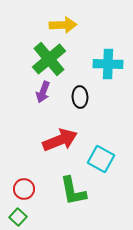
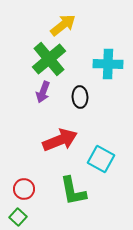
yellow arrow: rotated 36 degrees counterclockwise
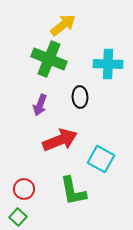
green cross: rotated 28 degrees counterclockwise
purple arrow: moved 3 px left, 13 px down
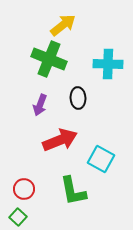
black ellipse: moved 2 px left, 1 px down
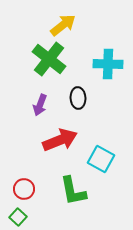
green cross: rotated 16 degrees clockwise
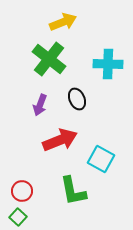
yellow arrow: moved 3 px up; rotated 16 degrees clockwise
black ellipse: moved 1 px left, 1 px down; rotated 20 degrees counterclockwise
red circle: moved 2 px left, 2 px down
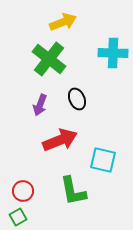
cyan cross: moved 5 px right, 11 px up
cyan square: moved 2 px right, 1 px down; rotated 16 degrees counterclockwise
red circle: moved 1 px right
green square: rotated 18 degrees clockwise
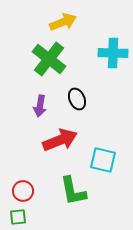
purple arrow: moved 1 px down; rotated 10 degrees counterclockwise
green square: rotated 24 degrees clockwise
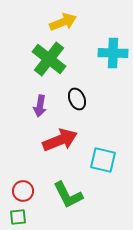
green L-shape: moved 5 px left, 4 px down; rotated 16 degrees counterclockwise
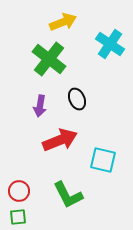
cyan cross: moved 3 px left, 9 px up; rotated 32 degrees clockwise
red circle: moved 4 px left
